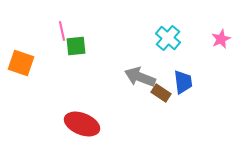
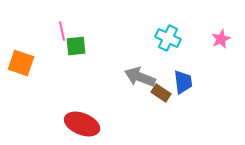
cyan cross: rotated 15 degrees counterclockwise
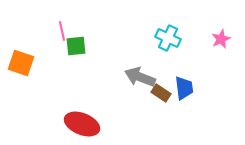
blue trapezoid: moved 1 px right, 6 px down
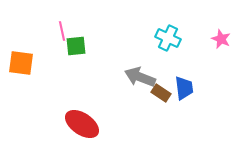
pink star: rotated 24 degrees counterclockwise
orange square: rotated 12 degrees counterclockwise
red ellipse: rotated 12 degrees clockwise
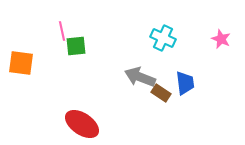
cyan cross: moved 5 px left
blue trapezoid: moved 1 px right, 5 px up
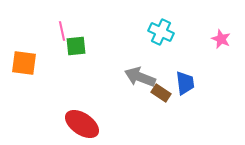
cyan cross: moved 2 px left, 6 px up
orange square: moved 3 px right
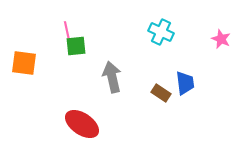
pink line: moved 5 px right
gray arrow: moved 28 px left; rotated 56 degrees clockwise
